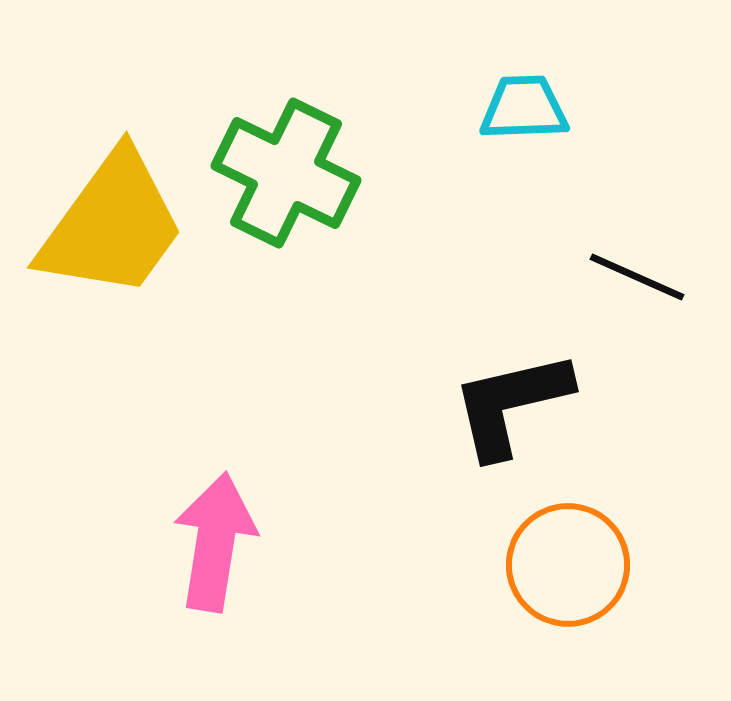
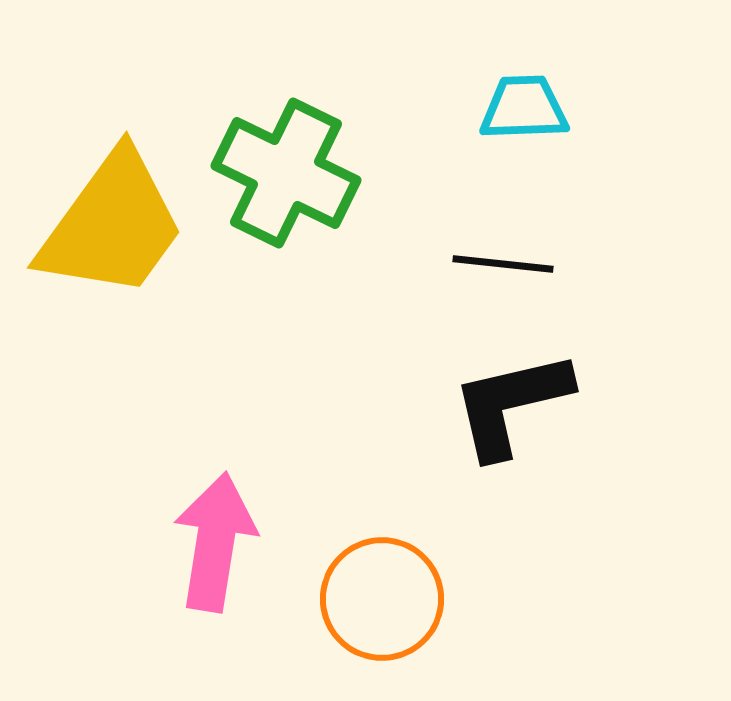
black line: moved 134 px left, 13 px up; rotated 18 degrees counterclockwise
orange circle: moved 186 px left, 34 px down
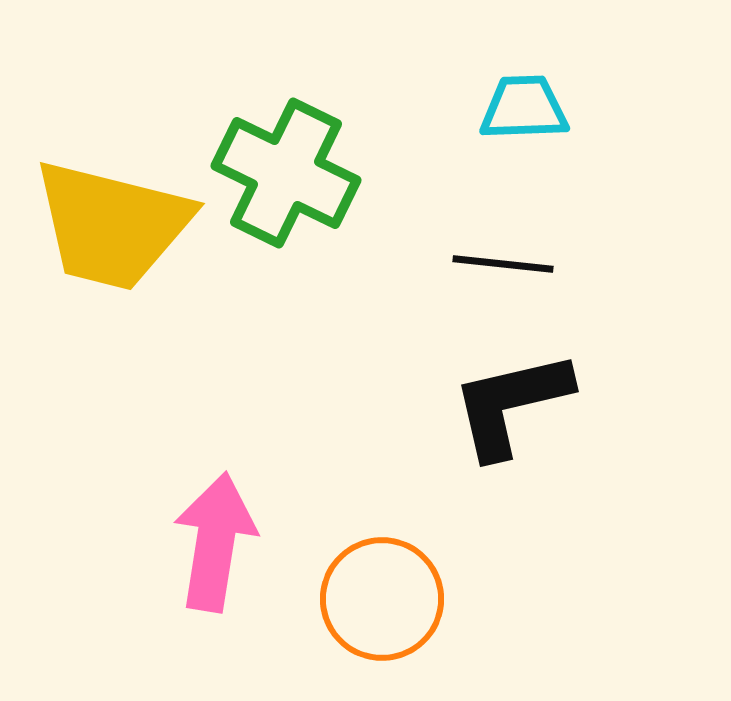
yellow trapezoid: rotated 68 degrees clockwise
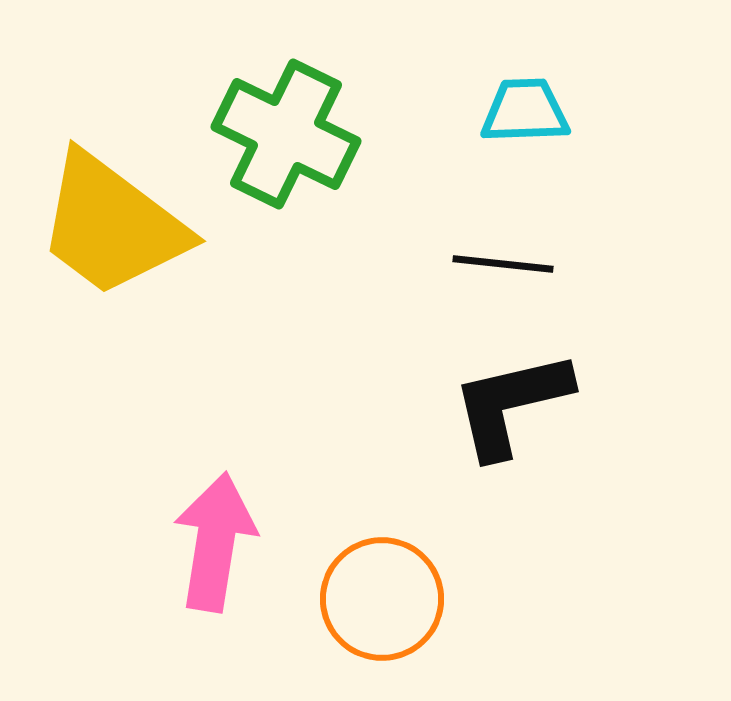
cyan trapezoid: moved 1 px right, 3 px down
green cross: moved 39 px up
yellow trapezoid: rotated 23 degrees clockwise
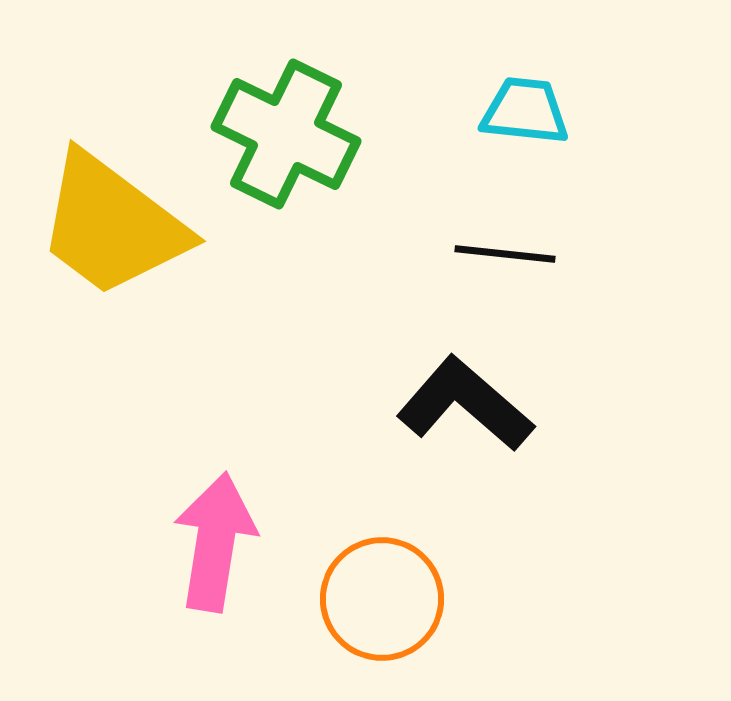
cyan trapezoid: rotated 8 degrees clockwise
black line: moved 2 px right, 10 px up
black L-shape: moved 46 px left; rotated 54 degrees clockwise
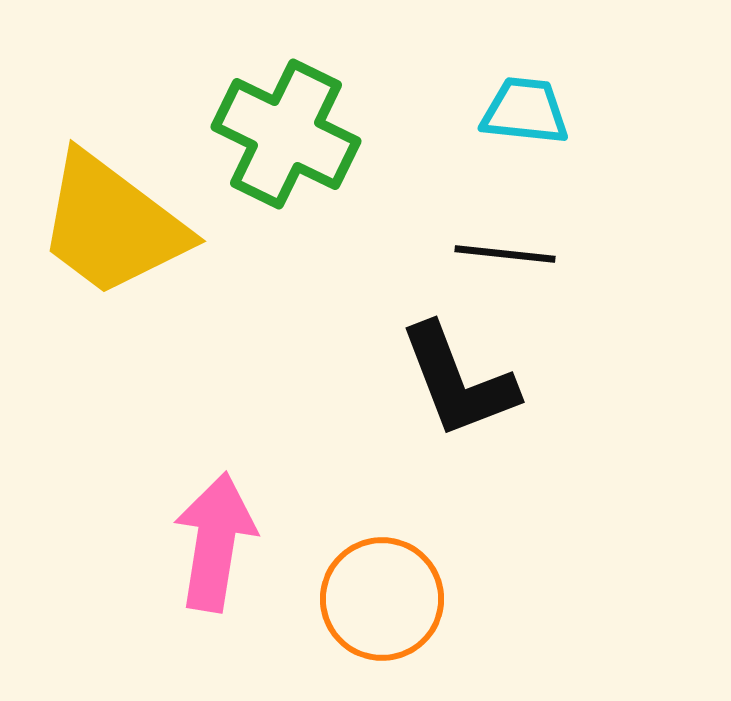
black L-shape: moved 7 px left, 23 px up; rotated 152 degrees counterclockwise
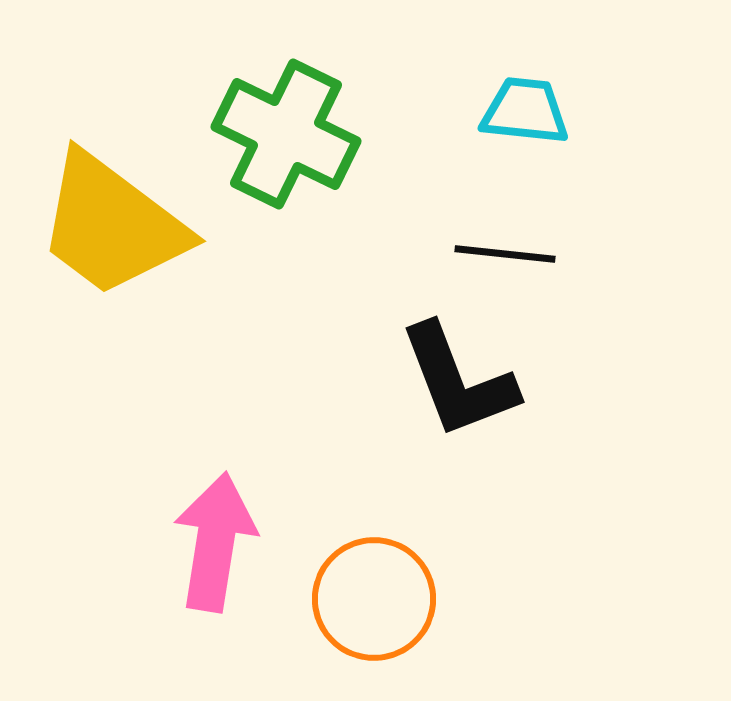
orange circle: moved 8 px left
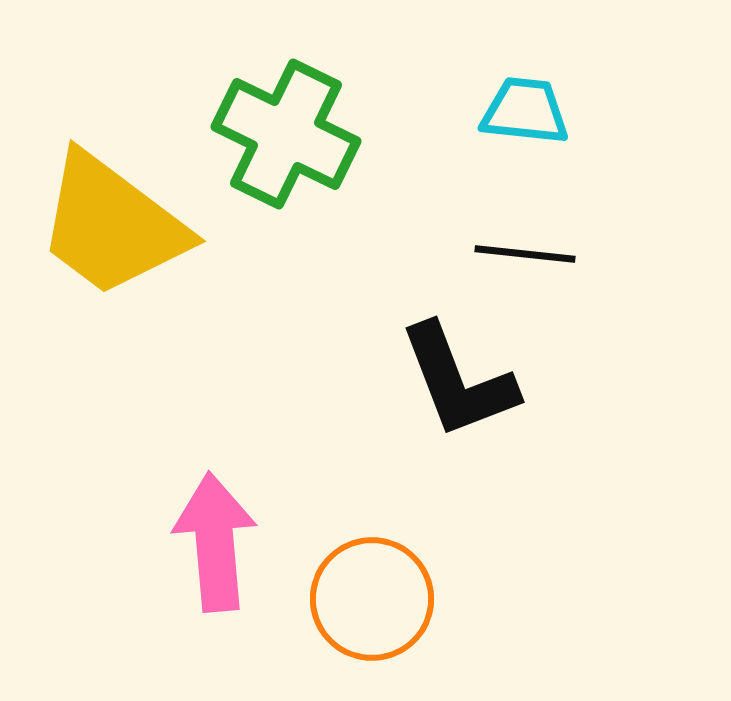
black line: moved 20 px right
pink arrow: rotated 14 degrees counterclockwise
orange circle: moved 2 px left
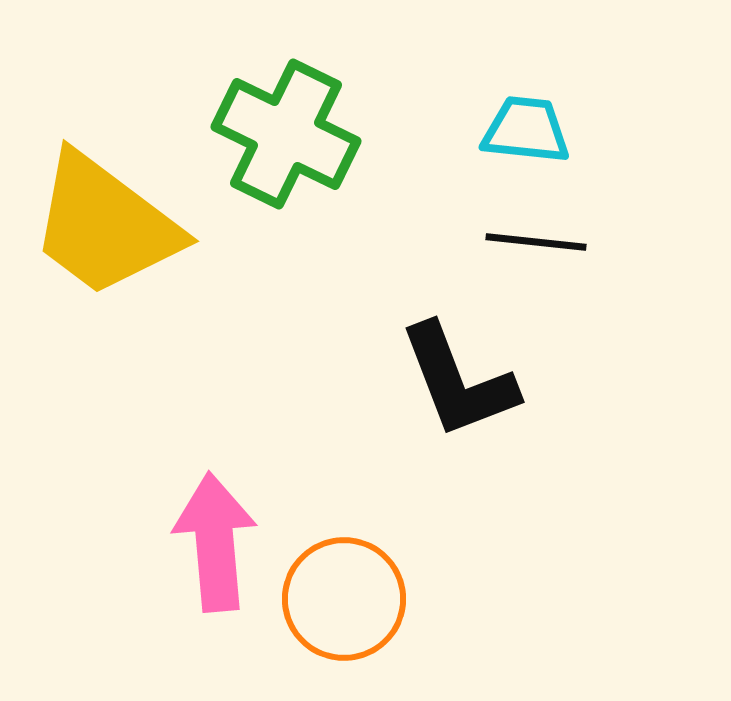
cyan trapezoid: moved 1 px right, 19 px down
yellow trapezoid: moved 7 px left
black line: moved 11 px right, 12 px up
orange circle: moved 28 px left
